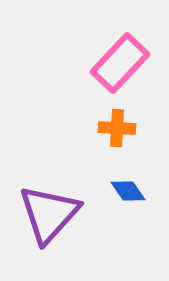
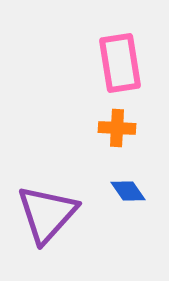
pink rectangle: rotated 52 degrees counterclockwise
purple triangle: moved 2 px left
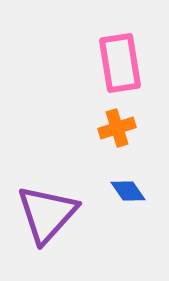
orange cross: rotated 21 degrees counterclockwise
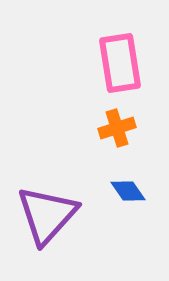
purple triangle: moved 1 px down
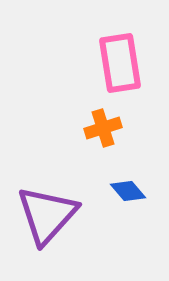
orange cross: moved 14 px left
blue diamond: rotated 6 degrees counterclockwise
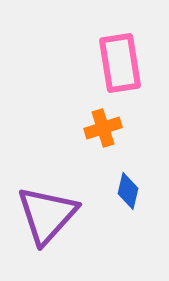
blue diamond: rotated 54 degrees clockwise
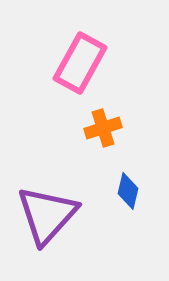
pink rectangle: moved 40 px left; rotated 38 degrees clockwise
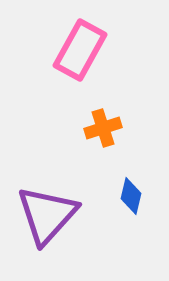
pink rectangle: moved 13 px up
blue diamond: moved 3 px right, 5 px down
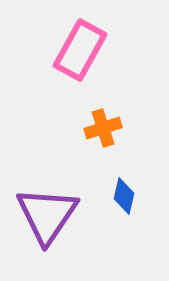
blue diamond: moved 7 px left
purple triangle: rotated 8 degrees counterclockwise
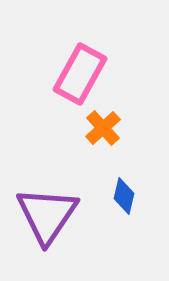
pink rectangle: moved 24 px down
orange cross: rotated 24 degrees counterclockwise
